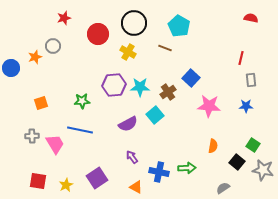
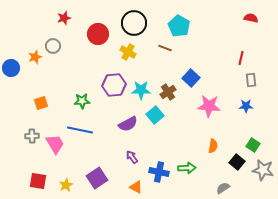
cyan star: moved 1 px right, 3 px down
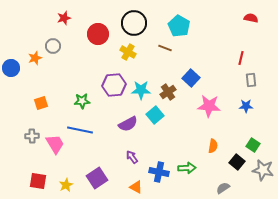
orange star: moved 1 px down
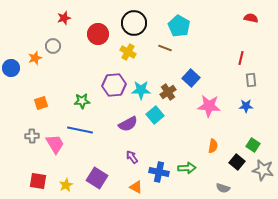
purple square: rotated 25 degrees counterclockwise
gray semicircle: rotated 128 degrees counterclockwise
